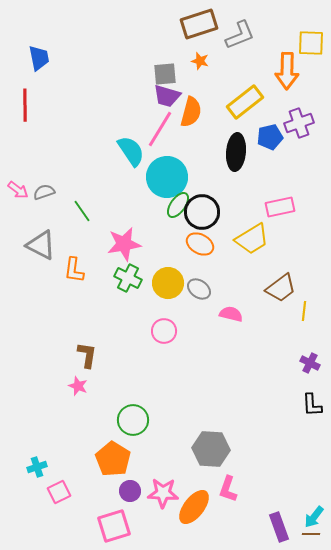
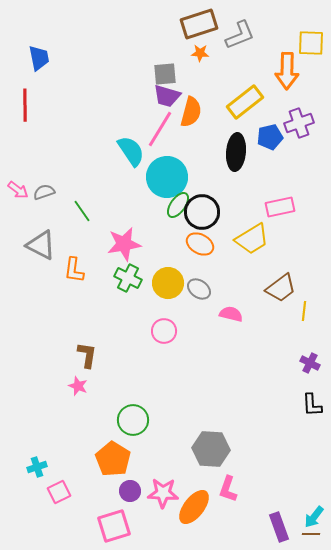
orange star at (200, 61): moved 8 px up; rotated 12 degrees counterclockwise
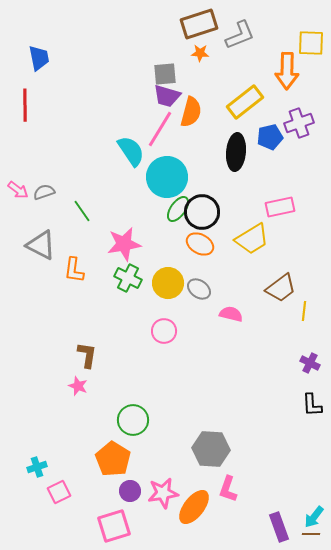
green ellipse at (178, 205): moved 4 px down
pink star at (163, 493): rotated 12 degrees counterclockwise
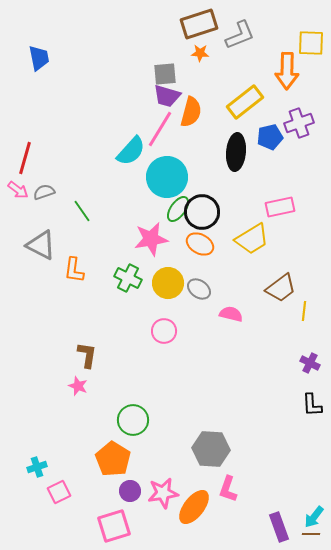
red line at (25, 105): moved 53 px down; rotated 16 degrees clockwise
cyan semicircle at (131, 151): rotated 76 degrees clockwise
pink star at (124, 244): moved 27 px right, 5 px up
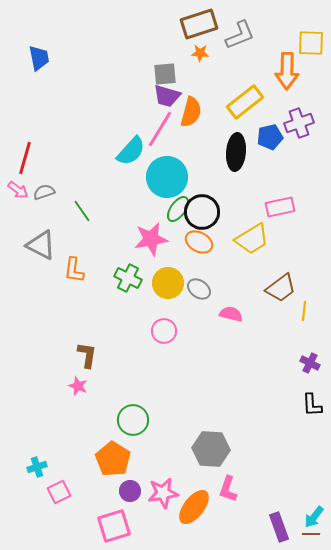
orange ellipse at (200, 244): moved 1 px left, 2 px up
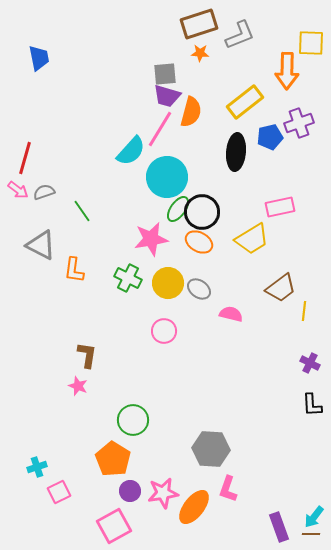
pink square at (114, 526): rotated 12 degrees counterclockwise
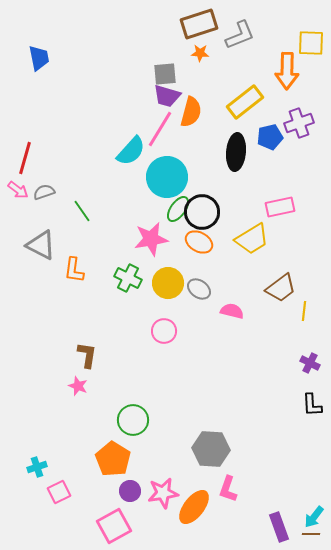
pink semicircle at (231, 314): moved 1 px right, 3 px up
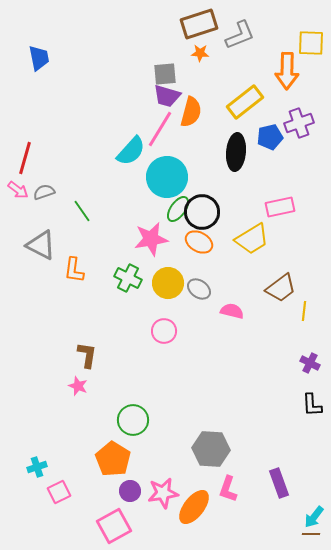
purple rectangle at (279, 527): moved 44 px up
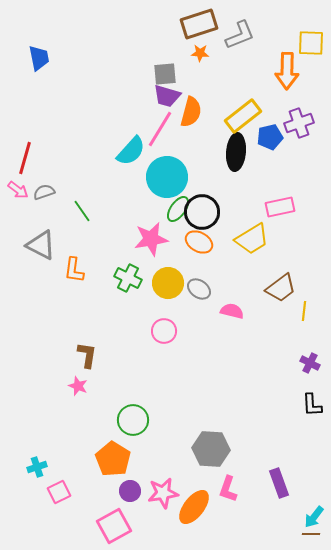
yellow rectangle at (245, 102): moved 2 px left, 14 px down
